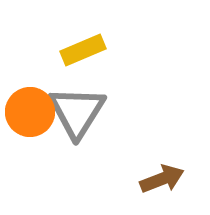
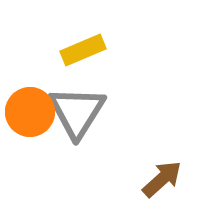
brown arrow: rotated 21 degrees counterclockwise
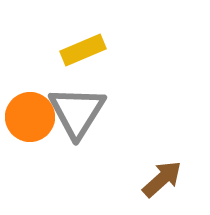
orange circle: moved 5 px down
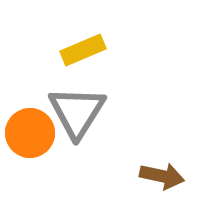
orange circle: moved 16 px down
brown arrow: moved 3 px up; rotated 54 degrees clockwise
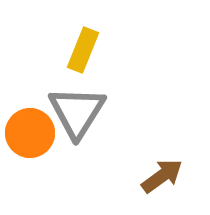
yellow rectangle: rotated 45 degrees counterclockwise
brown arrow: rotated 48 degrees counterclockwise
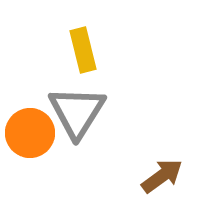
yellow rectangle: rotated 36 degrees counterclockwise
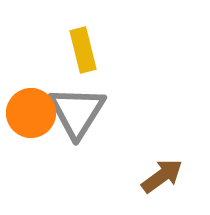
orange circle: moved 1 px right, 20 px up
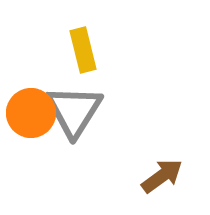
gray triangle: moved 3 px left, 1 px up
